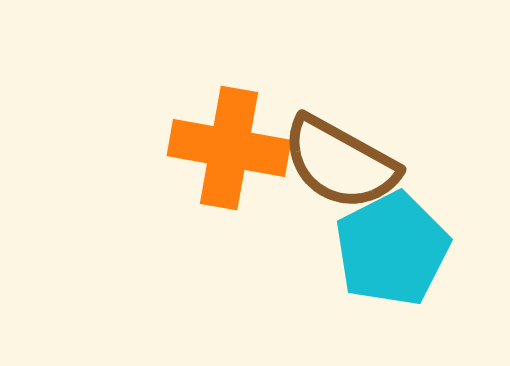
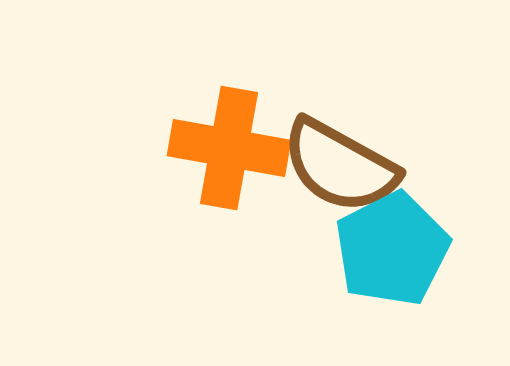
brown semicircle: moved 3 px down
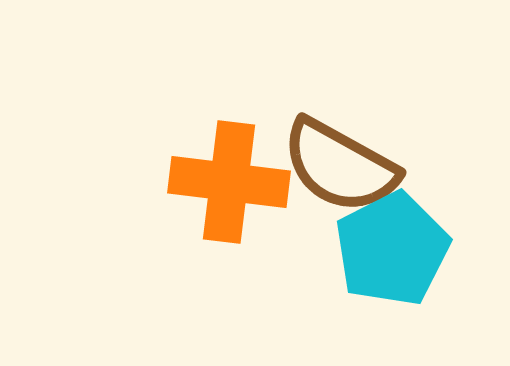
orange cross: moved 34 px down; rotated 3 degrees counterclockwise
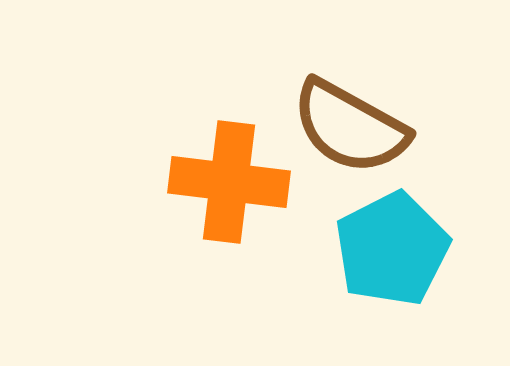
brown semicircle: moved 10 px right, 39 px up
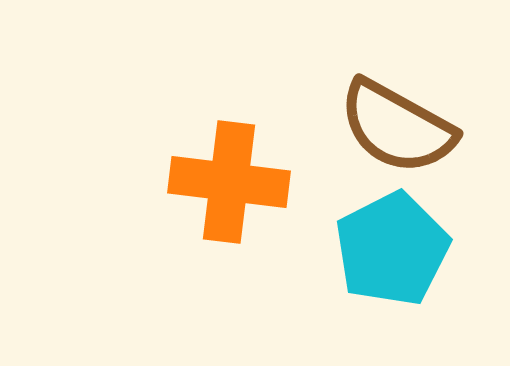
brown semicircle: moved 47 px right
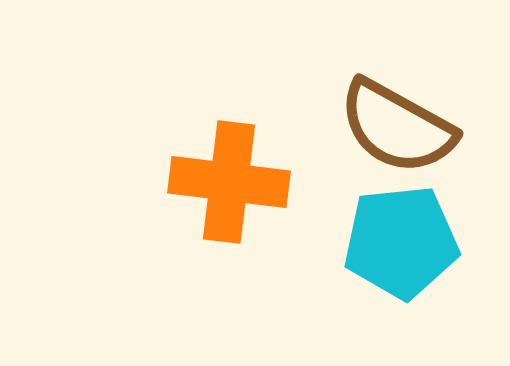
cyan pentagon: moved 9 px right, 7 px up; rotated 21 degrees clockwise
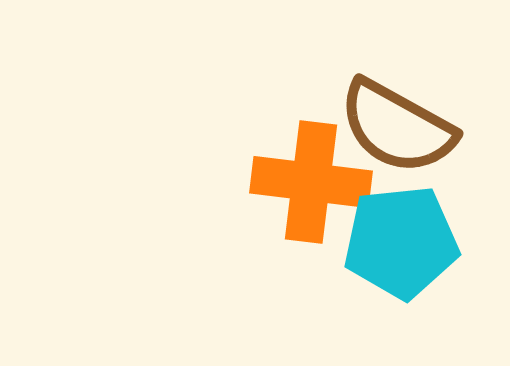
orange cross: moved 82 px right
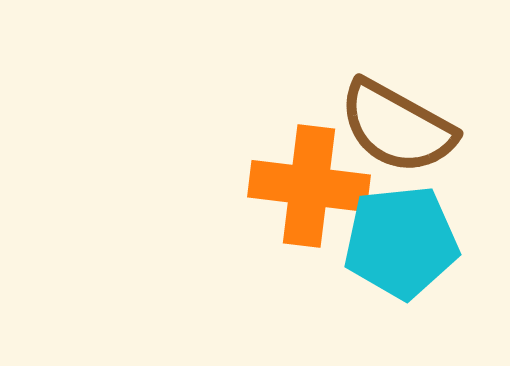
orange cross: moved 2 px left, 4 px down
